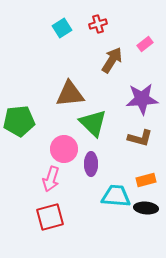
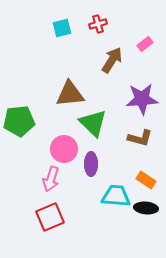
cyan square: rotated 18 degrees clockwise
orange rectangle: rotated 48 degrees clockwise
red square: rotated 8 degrees counterclockwise
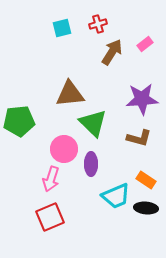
brown arrow: moved 8 px up
brown L-shape: moved 1 px left
cyan trapezoid: rotated 152 degrees clockwise
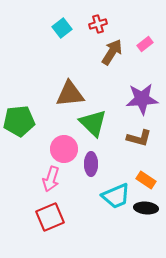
cyan square: rotated 24 degrees counterclockwise
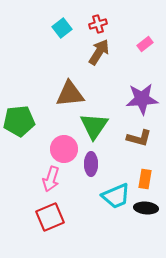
brown arrow: moved 13 px left
green triangle: moved 1 px right, 3 px down; rotated 20 degrees clockwise
orange rectangle: moved 1 px left, 1 px up; rotated 66 degrees clockwise
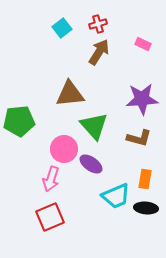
pink rectangle: moved 2 px left; rotated 63 degrees clockwise
green triangle: rotated 16 degrees counterclockwise
purple ellipse: rotated 55 degrees counterclockwise
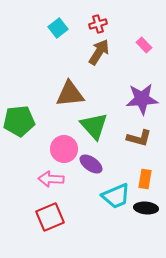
cyan square: moved 4 px left
pink rectangle: moved 1 px right, 1 px down; rotated 21 degrees clockwise
pink arrow: rotated 75 degrees clockwise
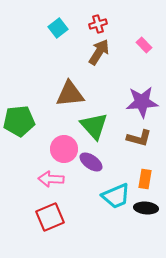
purple star: moved 3 px down
purple ellipse: moved 2 px up
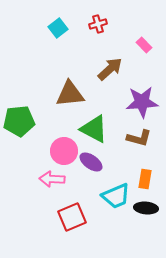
brown arrow: moved 11 px right, 17 px down; rotated 16 degrees clockwise
green triangle: moved 3 px down; rotated 20 degrees counterclockwise
pink circle: moved 2 px down
pink arrow: moved 1 px right
red square: moved 22 px right
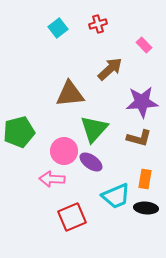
green pentagon: moved 11 px down; rotated 8 degrees counterclockwise
green triangle: rotated 44 degrees clockwise
